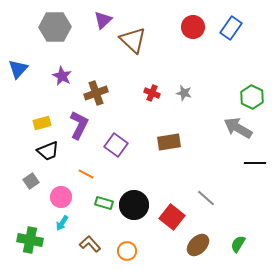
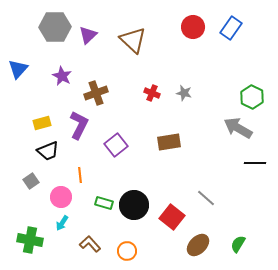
purple triangle: moved 15 px left, 15 px down
purple square: rotated 15 degrees clockwise
orange line: moved 6 px left, 1 px down; rotated 56 degrees clockwise
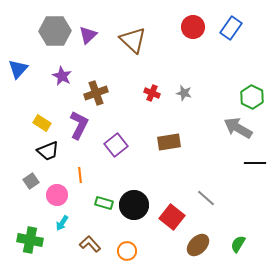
gray hexagon: moved 4 px down
yellow rectangle: rotated 48 degrees clockwise
pink circle: moved 4 px left, 2 px up
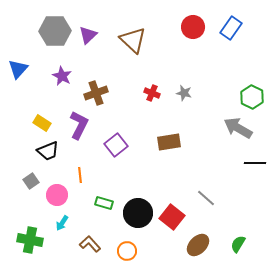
black circle: moved 4 px right, 8 px down
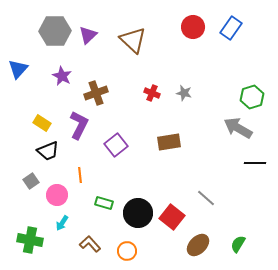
green hexagon: rotated 15 degrees clockwise
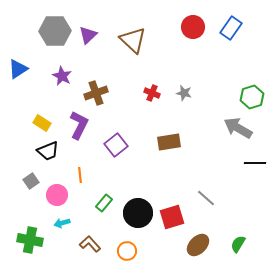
blue triangle: rotated 15 degrees clockwise
green rectangle: rotated 66 degrees counterclockwise
red square: rotated 35 degrees clockwise
cyan arrow: rotated 42 degrees clockwise
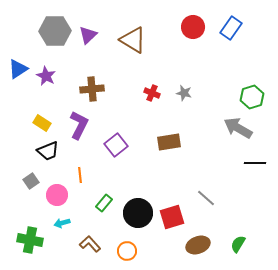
brown triangle: rotated 12 degrees counterclockwise
purple star: moved 16 px left
brown cross: moved 4 px left, 4 px up; rotated 15 degrees clockwise
brown ellipse: rotated 25 degrees clockwise
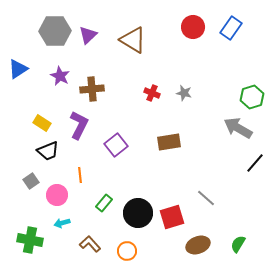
purple star: moved 14 px right
black line: rotated 50 degrees counterclockwise
